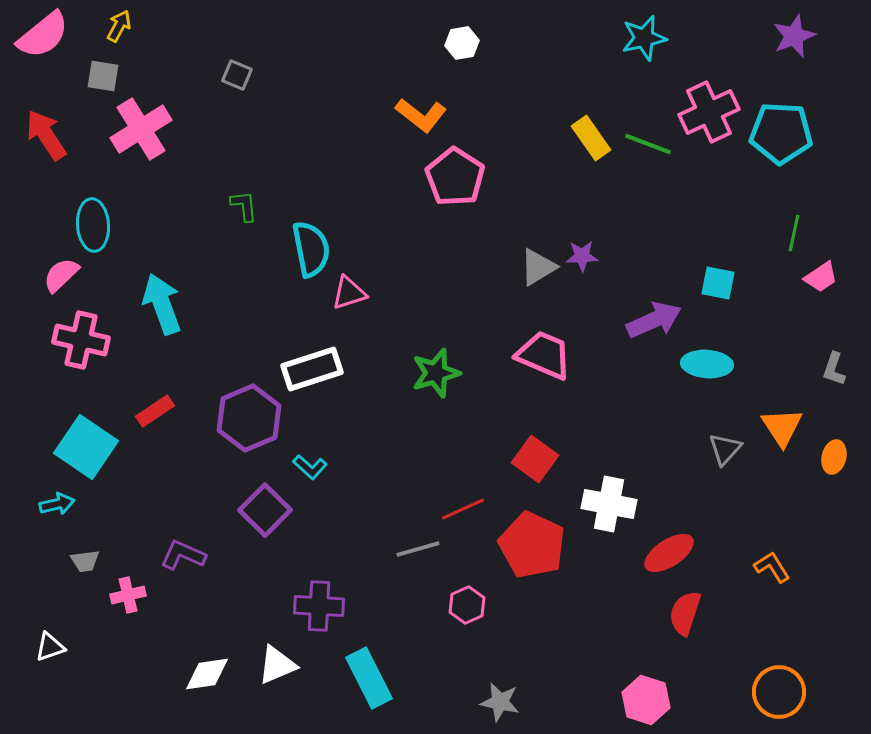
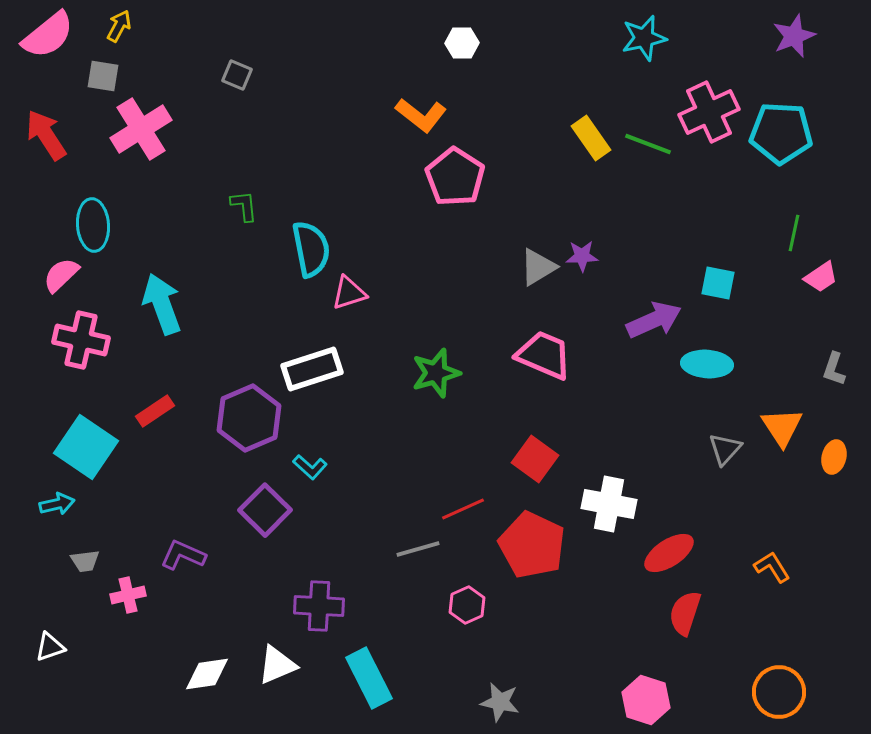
pink semicircle at (43, 35): moved 5 px right
white hexagon at (462, 43): rotated 8 degrees clockwise
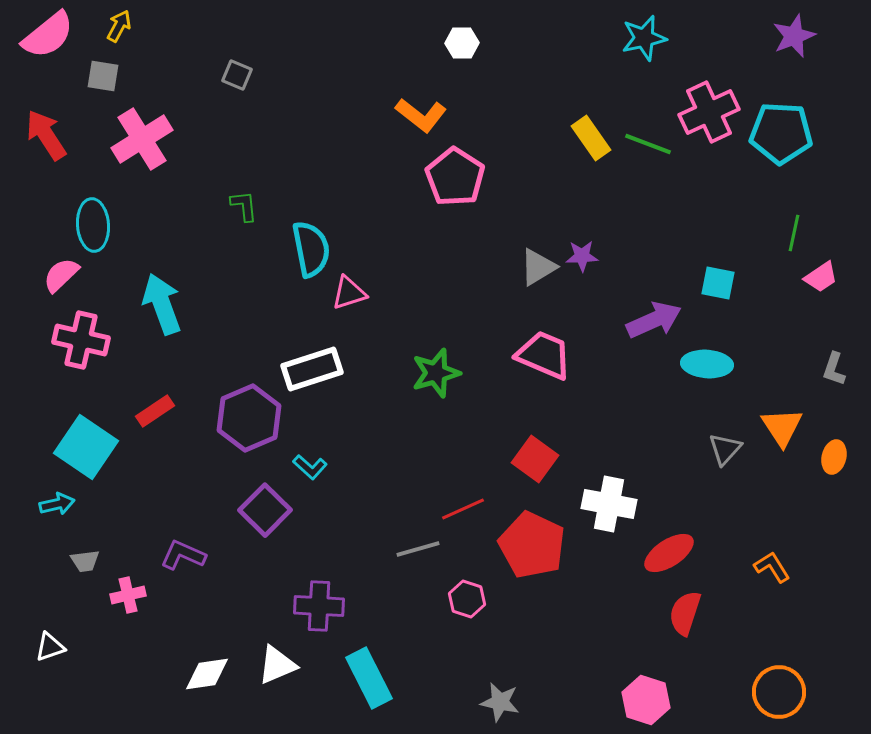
pink cross at (141, 129): moved 1 px right, 10 px down
pink hexagon at (467, 605): moved 6 px up; rotated 18 degrees counterclockwise
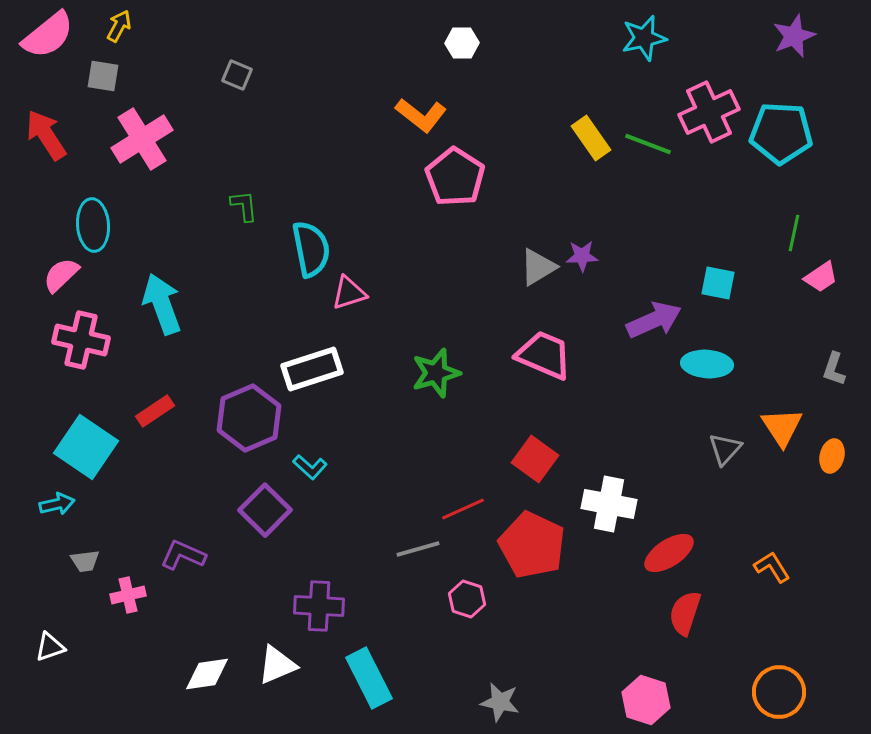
orange ellipse at (834, 457): moved 2 px left, 1 px up
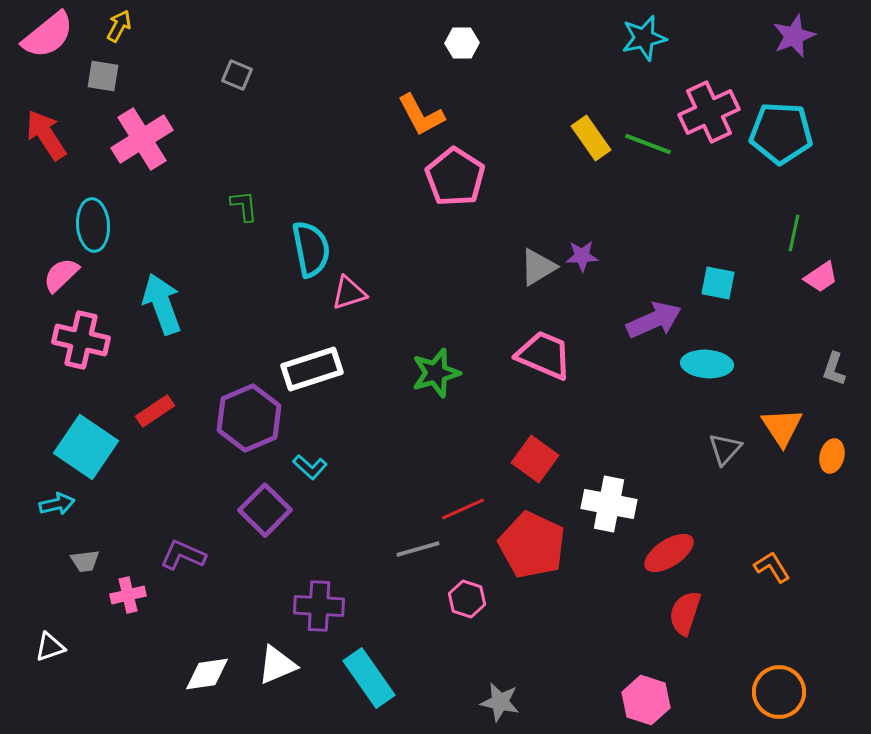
orange L-shape at (421, 115): rotated 24 degrees clockwise
cyan rectangle at (369, 678): rotated 8 degrees counterclockwise
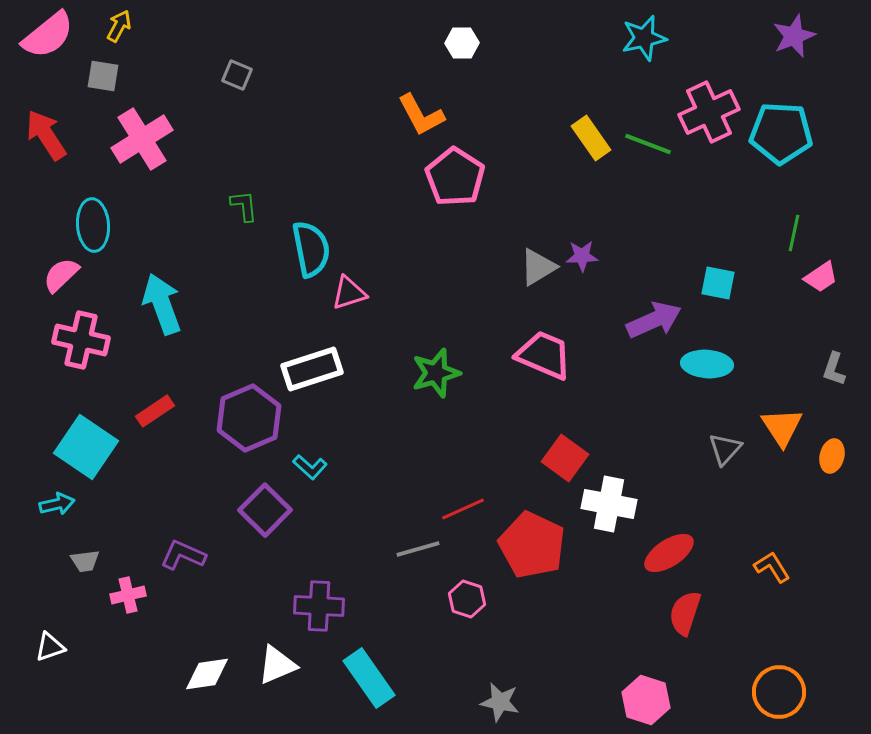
red square at (535, 459): moved 30 px right, 1 px up
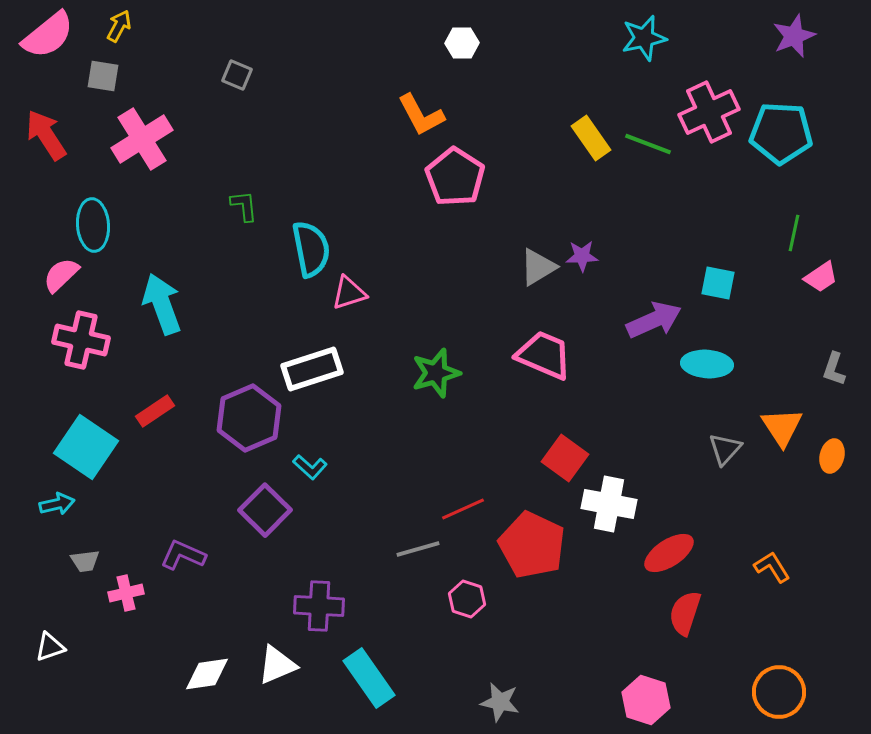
pink cross at (128, 595): moved 2 px left, 2 px up
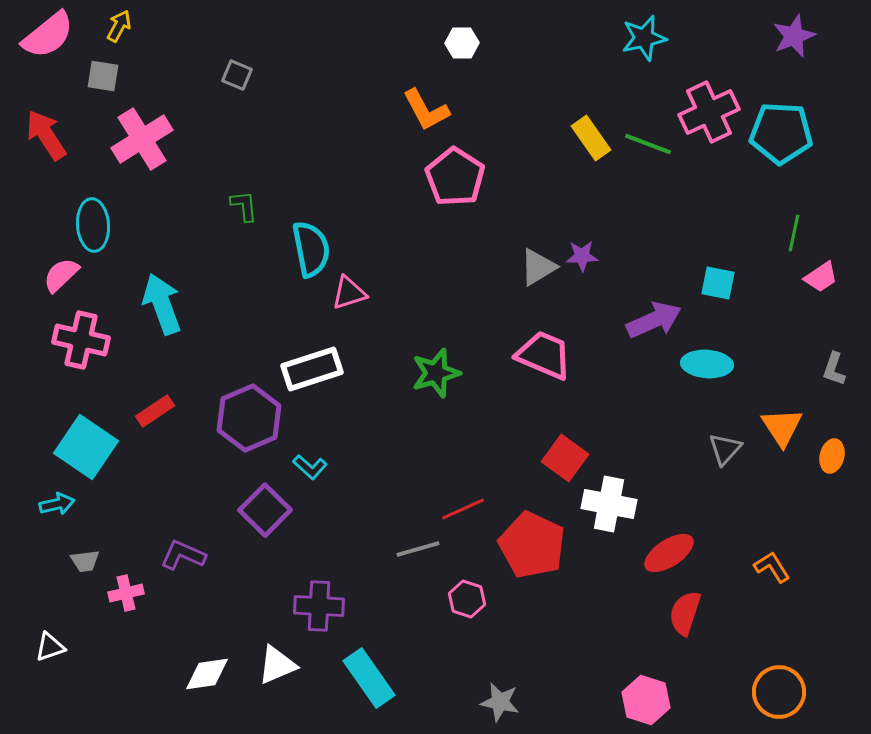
orange L-shape at (421, 115): moved 5 px right, 5 px up
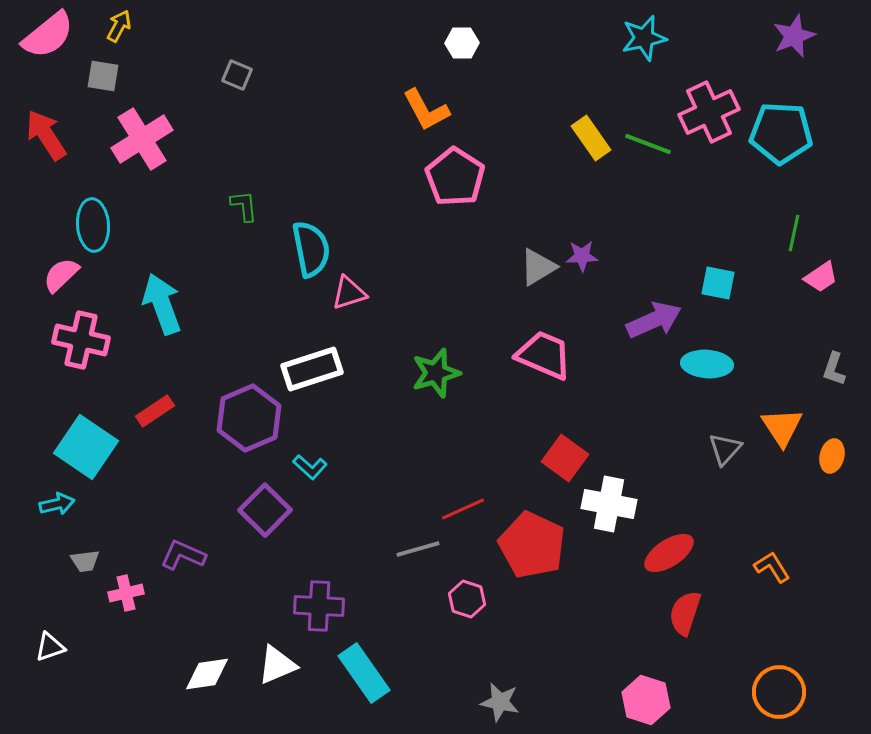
cyan rectangle at (369, 678): moved 5 px left, 5 px up
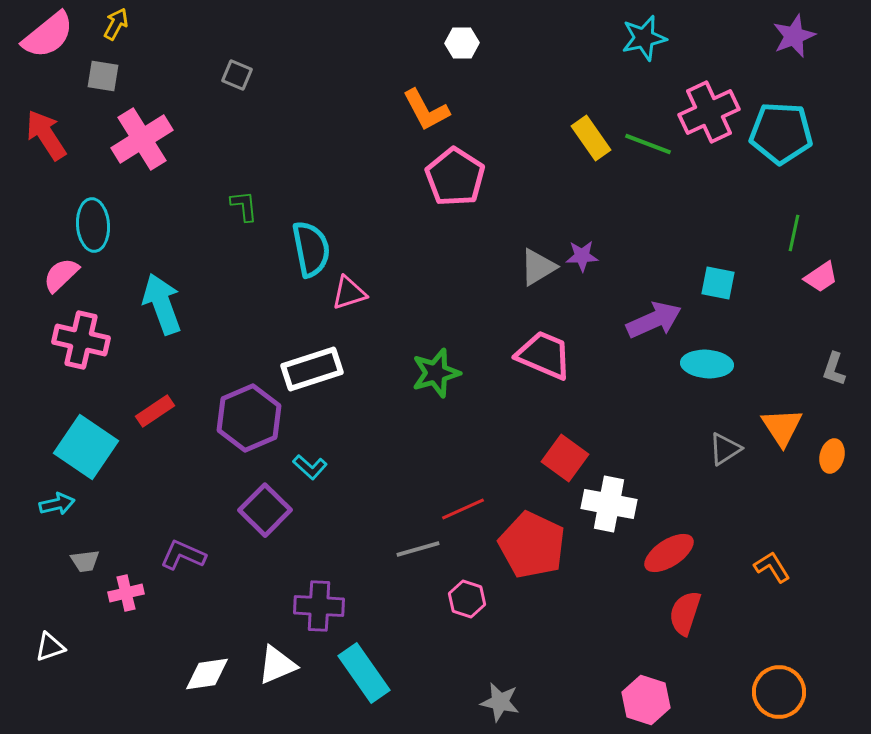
yellow arrow at (119, 26): moved 3 px left, 2 px up
gray triangle at (725, 449): rotated 15 degrees clockwise
